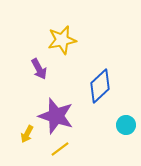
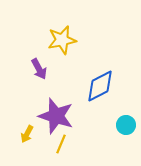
blue diamond: rotated 16 degrees clockwise
yellow line: moved 1 px right, 5 px up; rotated 30 degrees counterclockwise
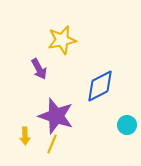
cyan circle: moved 1 px right
yellow arrow: moved 2 px left, 2 px down; rotated 30 degrees counterclockwise
yellow line: moved 9 px left
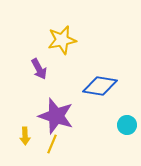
blue diamond: rotated 36 degrees clockwise
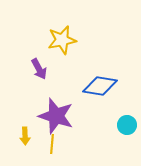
yellow line: rotated 18 degrees counterclockwise
